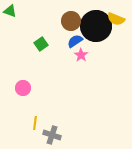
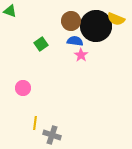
blue semicircle: rotated 42 degrees clockwise
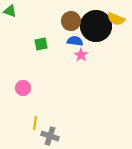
green square: rotated 24 degrees clockwise
gray cross: moved 2 px left, 1 px down
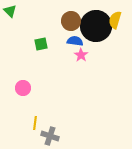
green triangle: rotated 24 degrees clockwise
yellow semicircle: moved 1 px left, 1 px down; rotated 84 degrees clockwise
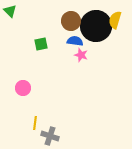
pink star: rotated 16 degrees counterclockwise
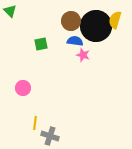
pink star: moved 2 px right
